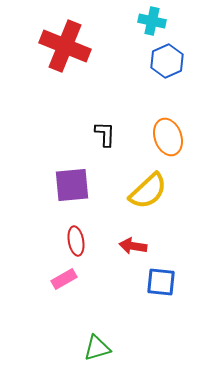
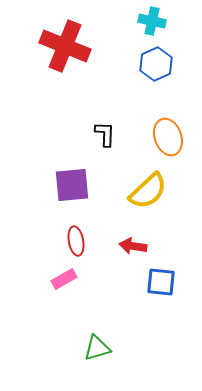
blue hexagon: moved 11 px left, 3 px down
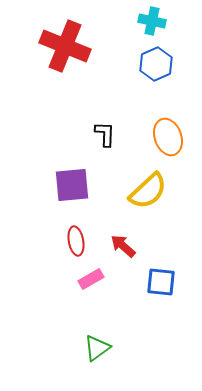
red arrow: moved 10 px left; rotated 32 degrees clockwise
pink rectangle: moved 27 px right
green triangle: rotated 20 degrees counterclockwise
